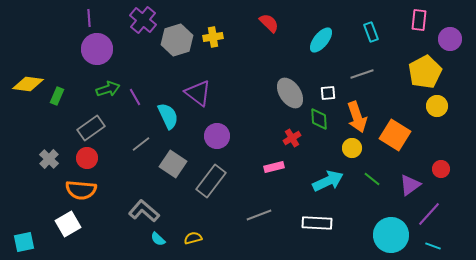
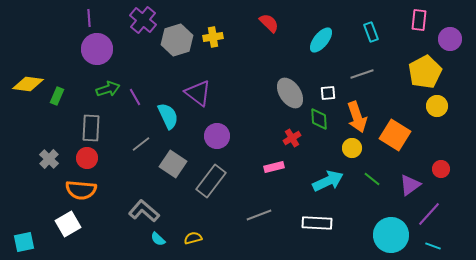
gray rectangle at (91, 128): rotated 52 degrees counterclockwise
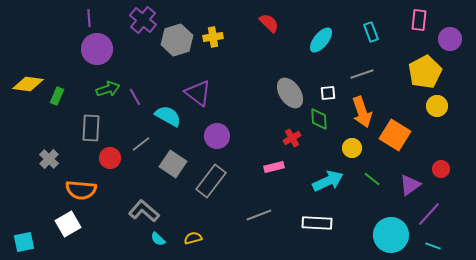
cyan semicircle at (168, 116): rotated 36 degrees counterclockwise
orange arrow at (357, 117): moved 5 px right, 5 px up
red circle at (87, 158): moved 23 px right
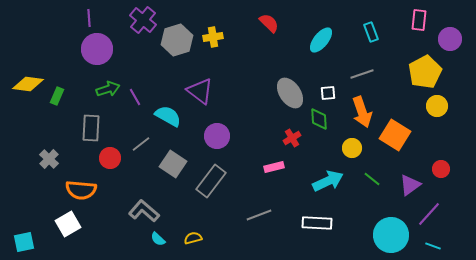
purple triangle at (198, 93): moved 2 px right, 2 px up
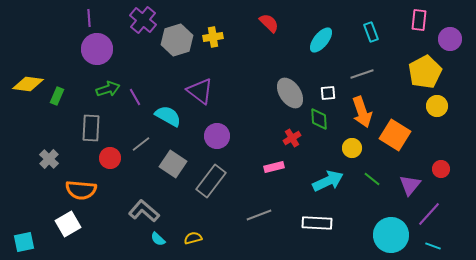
purple triangle at (410, 185): rotated 15 degrees counterclockwise
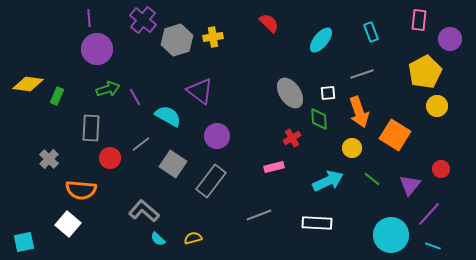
orange arrow at (362, 112): moved 3 px left
white square at (68, 224): rotated 20 degrees counterclockwise
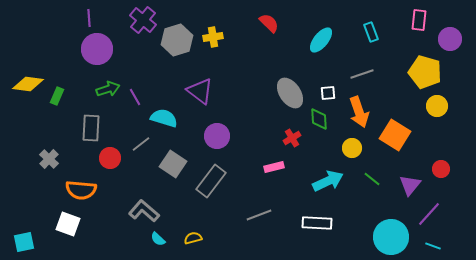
yellow pentagon at (425, 72): rotated 28 degrees counterclockwise
cyan semicircle at (168, 116): moved 4 px left, 2 px down; rotated 12 degrees counterclockwise
white square at (68, 224): rotated 20 degrees counterclockwise
cyan circle at (391, 235): moved 2 px down
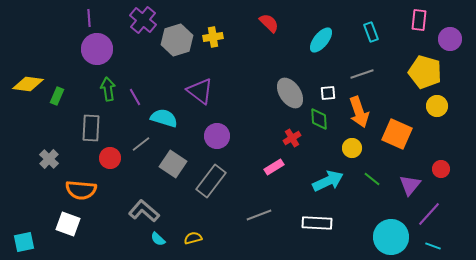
green arrow at (108, 89): rotated 80 degrees counterclockwise
orange square at (395, 135): moved 2 px right, 1 px up; rotated 8 degrees counterclockwise
pink rectangle at (274, 167): rotated 18 degrees counterclockwise
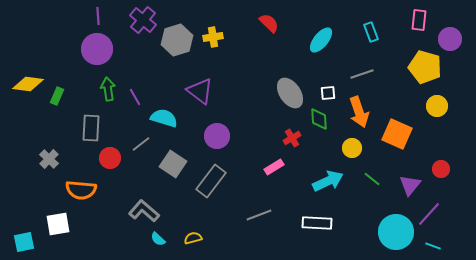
purple line at (89, 18): moved 9 px right, 2 px up
yellow pentagon at (425, 72): moved 5 px up
white square at (68, 224): moved 10 px left; rotated 30 degrees counterclockwise
cyan circle at (391, 237): moved 5 px right, 5 px up
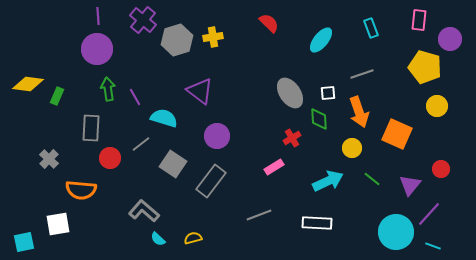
cyan rectangle at (371, 32): moved 4 px up
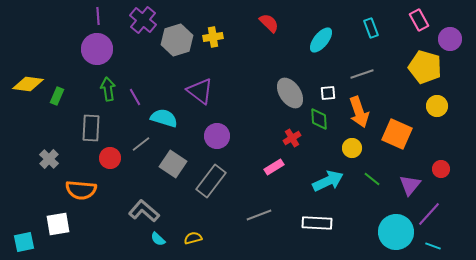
pink rectangle at (419, 20): rotated 35 degrees counterclockwise
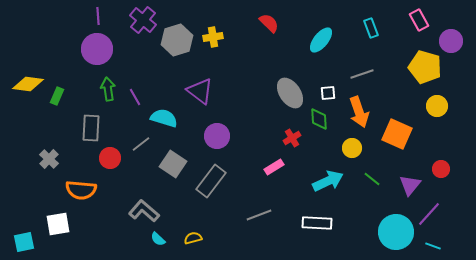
purple circle at (450, 39): moved 1 px right, 2 px down
